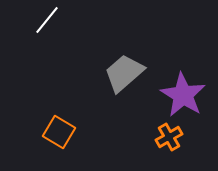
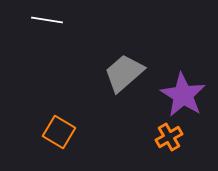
white line: rotated 60 degrees clockwise
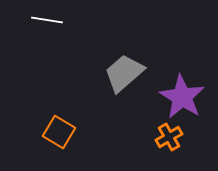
purple star: moved 1 px left, 2 px down
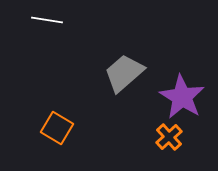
orange square: moved 2 px left, 4 px up
orange cross: rotated 12 degrees counterclockwise
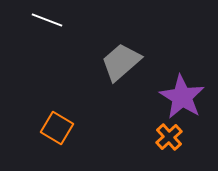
white line: rotated 12 degrees clockwise
gray trapezoid: moved 3 px left, 11 px up
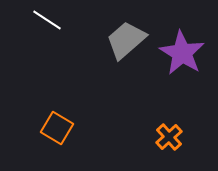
white line: rotated 12 degrees clockwise
gray trapezoid: moved 5 px right, 22 px up
purple star: moved 44 px up
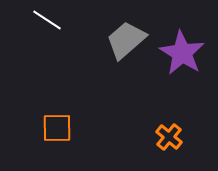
orange square: rotated 32 degrees counterclockwise
orange cross: rotated 8 degrees counterclockwise
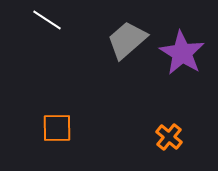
gray trapezoid: moved 1 px right
